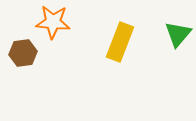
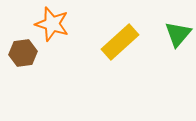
orange star: moved 1 px left, 2 px down; rotated 12 degrees clockwise
yellow rectangle: rotated 27 degrees clockwise
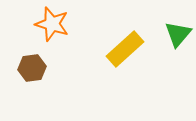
yellow rectangle: moved 5 px right, 7 px down
brown hexagon: moved 9 px right, 15 px down
